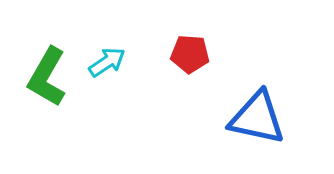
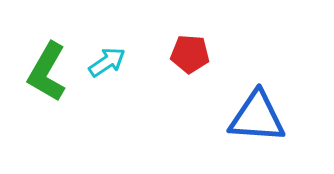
green L-shape: moved 5 px up
blue triangle: moved 1 px up; rotated 8 degrees counterclockwise
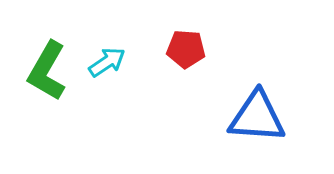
red pentagon: moved 4 px left, 5 px up
green L-shape: moved 1 px up
